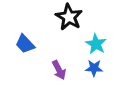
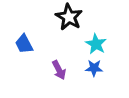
blue trapezoid: moved 1 px left; rotated 15 degrees clockwise
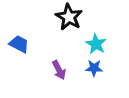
blue trapezoid: moved 5 px left; rotated 145 degrees clockwise
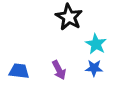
blue trapezoid: moved 27 px down; rotated 20 degrees counterclockwise
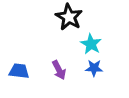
cyan star: moved 5 px left
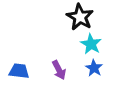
black star: moved 11 px right
blue star: rotated 30 degrees clockwise
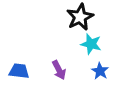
black star: rotated 16 degrees clockwise
cyan star: rotated 15 degrees counterclockwise
blue star: moved 6 px right, 3 px down
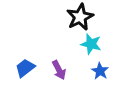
blue trapezoid: moved 6 px right, 3 px up; rotated 45 degrees counterclockwise
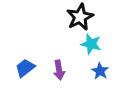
purple arrow: rotated 18 degrees clockwise
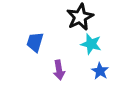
blue trapezoid: moved 10 px right, 26 px up; rotated 35 degrees counterclockwise
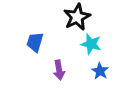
black star: moved 3 px left
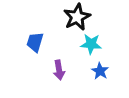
cyan star: rotated 10 degrees counterclockwise
